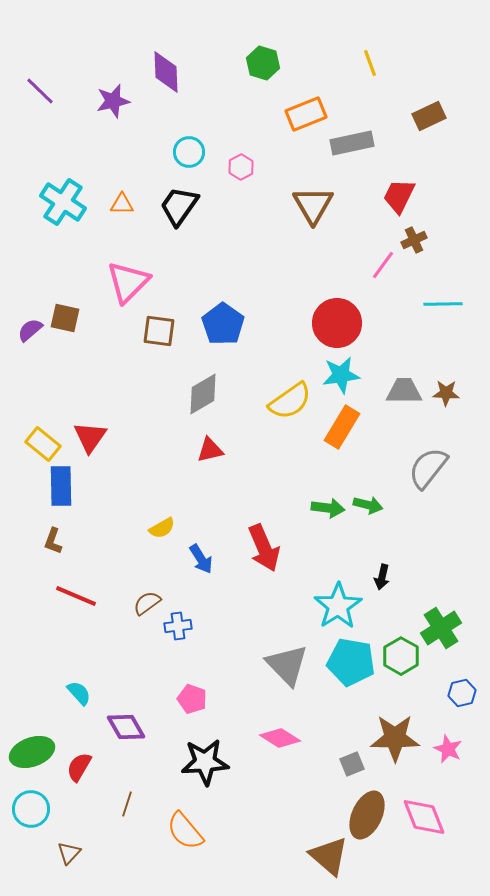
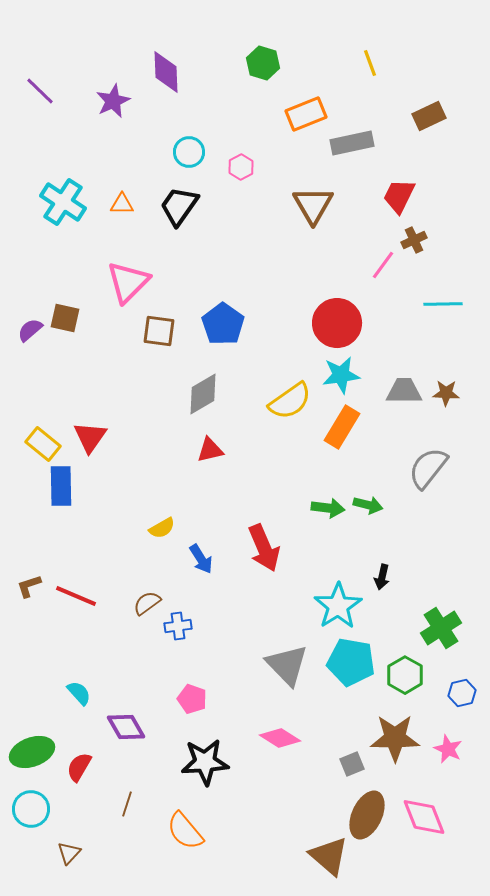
purple star at (113, 101): rotated 12 degrees counterclockwise
brown L-shape at (53, 541): moved 24 px left, 45 px down; rotated 52 degrees clockwise
green hexagon at (401, 656): moved 4 px right, 19 px down
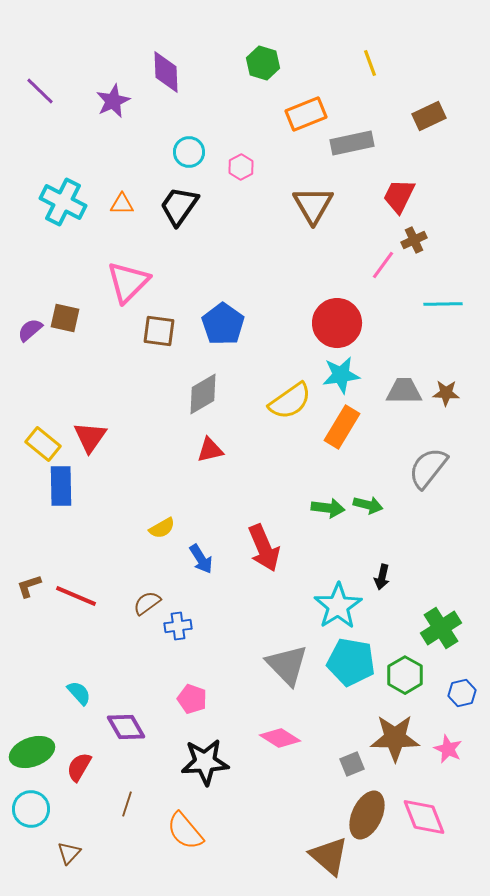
cyan cross at (63, 202): rotated 6 degrees counterclockwise
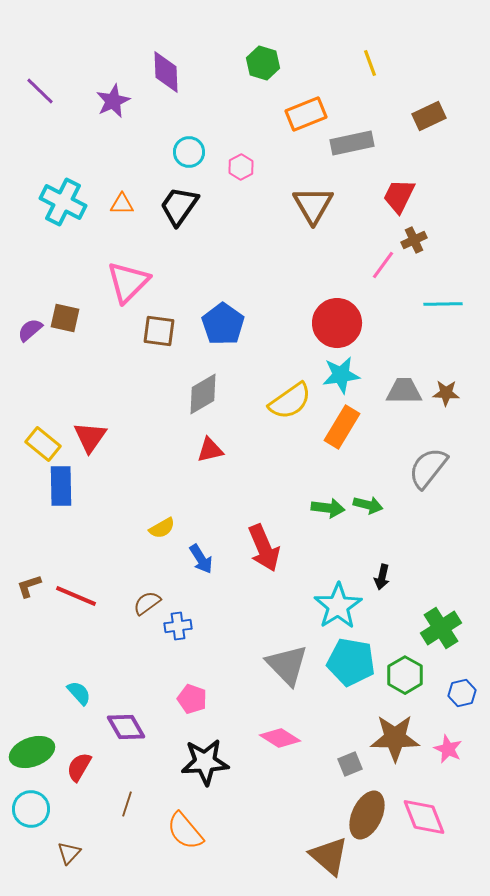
gray square at (352, 764): moved 2 px left
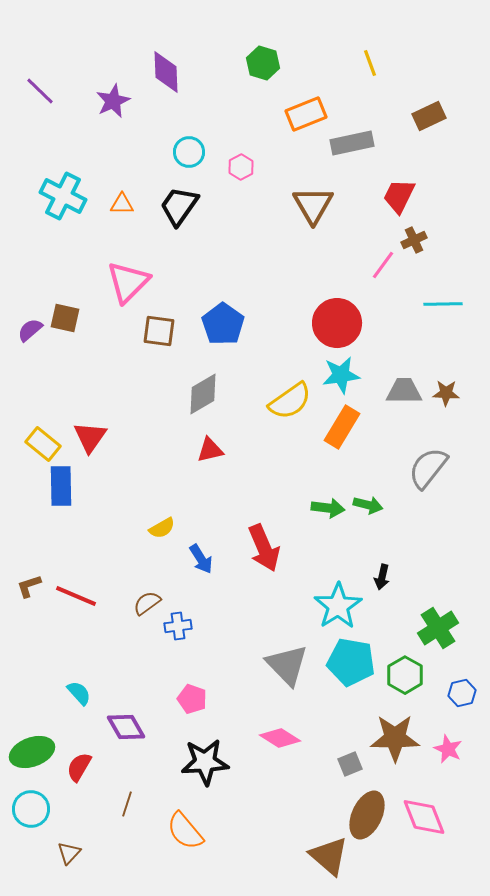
cyan cross at (63, 202): moved 6 px up
green cross at (441, 628): moved 3 px left
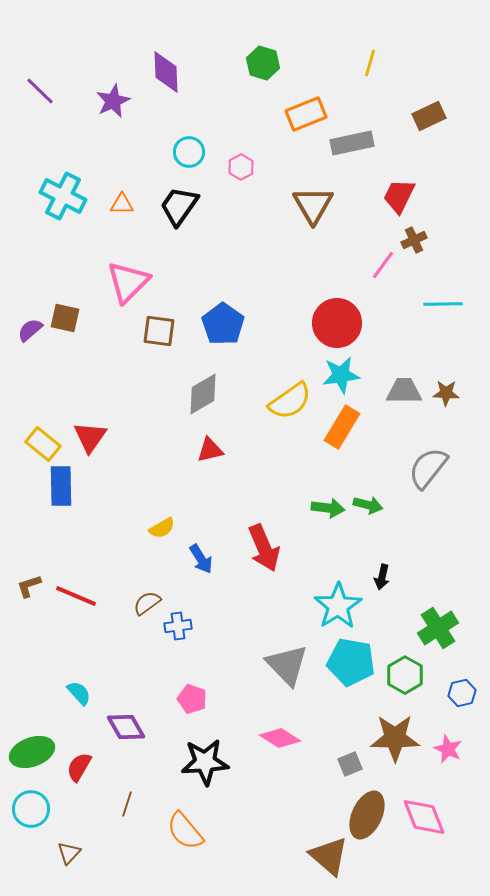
yellow line at (370, 63): rotated 36 degrees clockwise
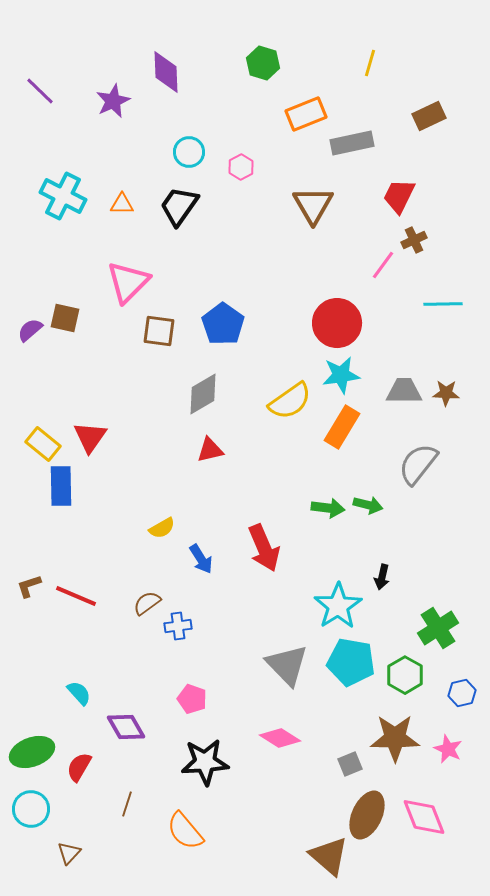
gray semicircle at (428, 468): moved 10 px left, 4 px up
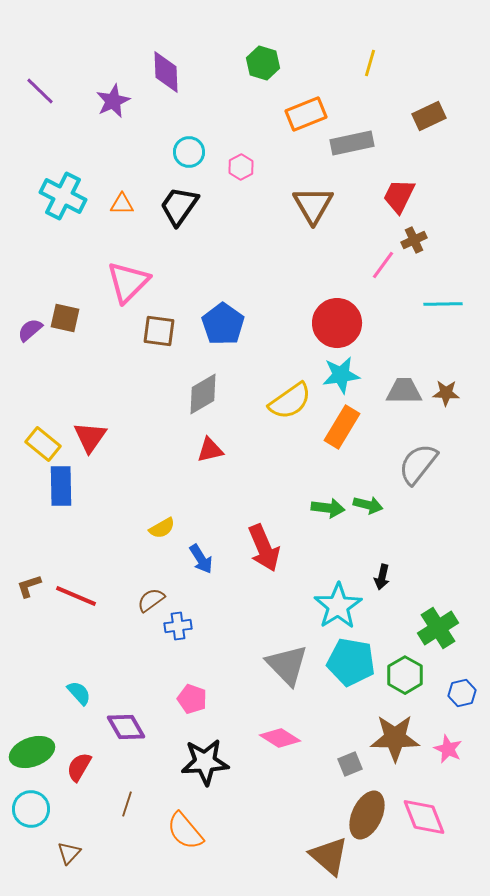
brown semicircle at (147, 603): moved 4 px right, 3 px up
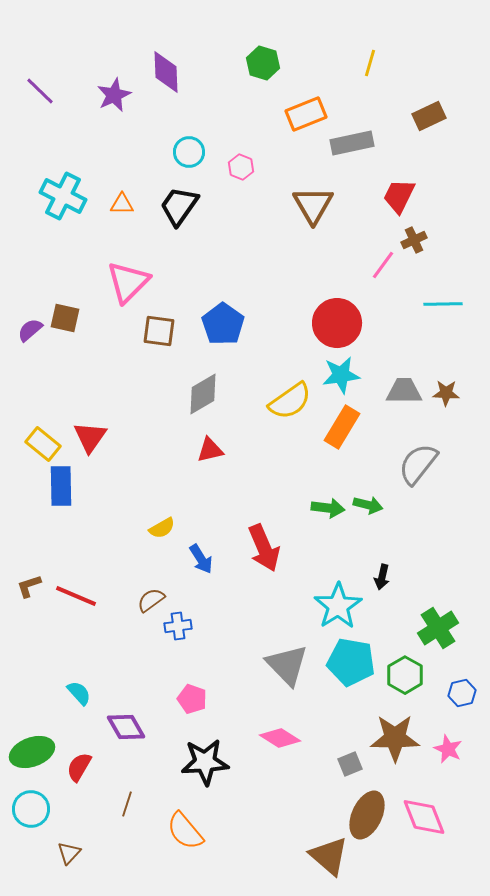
purple star at (113, 101): moved 1 px right, 6 px up
pink hexagon at (241, 167): rotated 10 degrees counterclockwise
